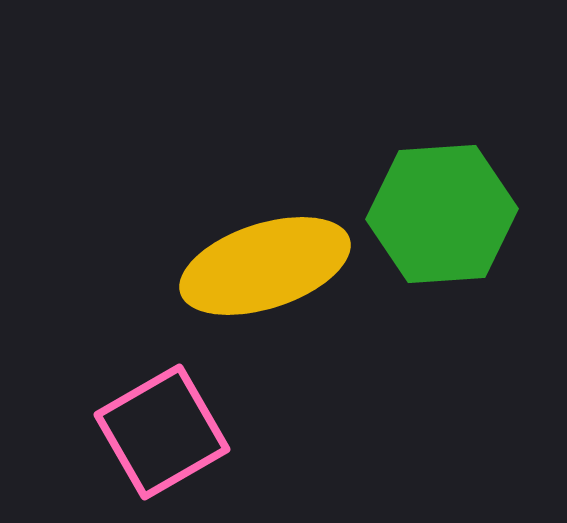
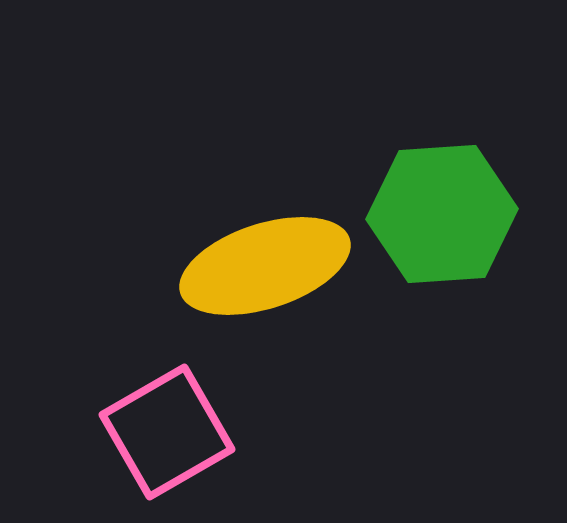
pink square: moved 5 px right
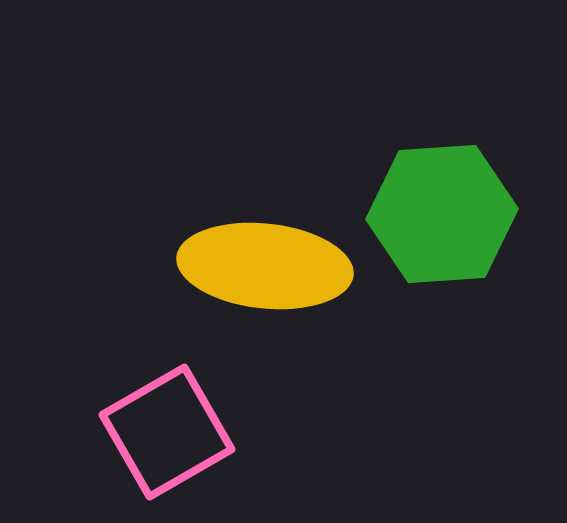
yellow ellipse: rotated 24 degrees clockwise
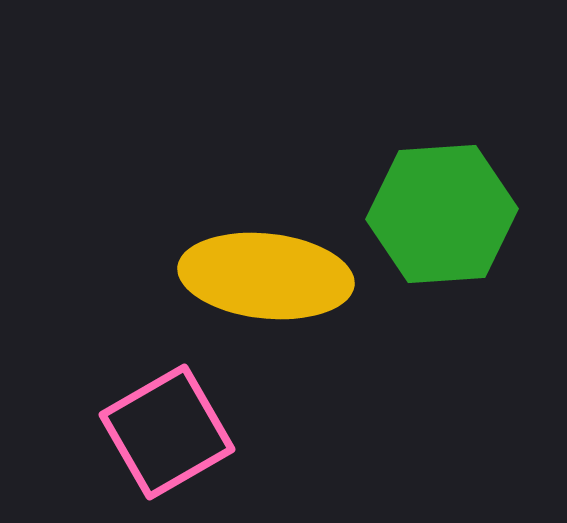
yellow ellipse: moved 1 px right, 10 px down
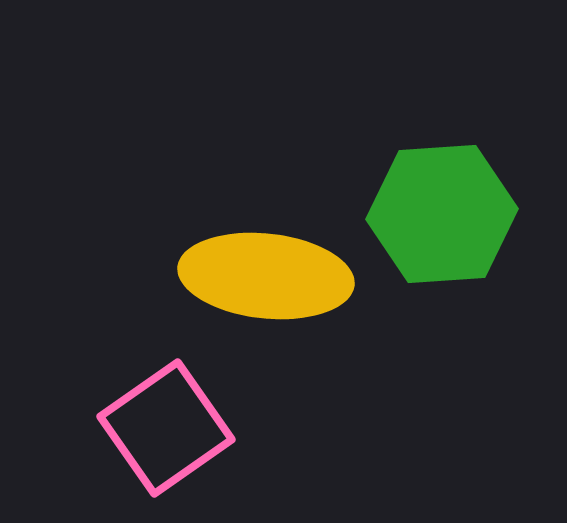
pink square: moved 1 px left, 4 px up; rotated 5 degrees counterclockwise
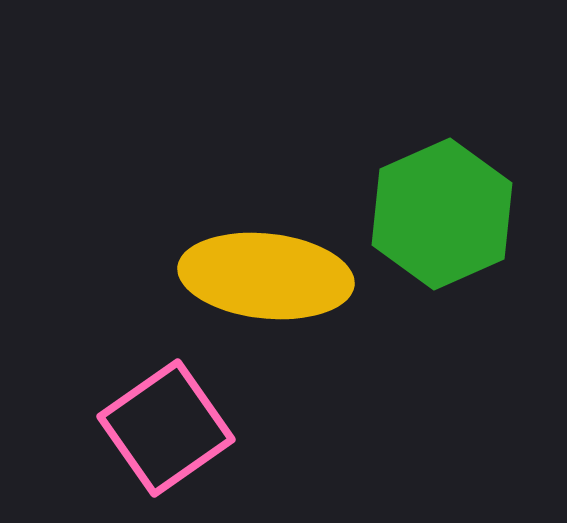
green hexagon: rotated 20 degrees counterclockwise
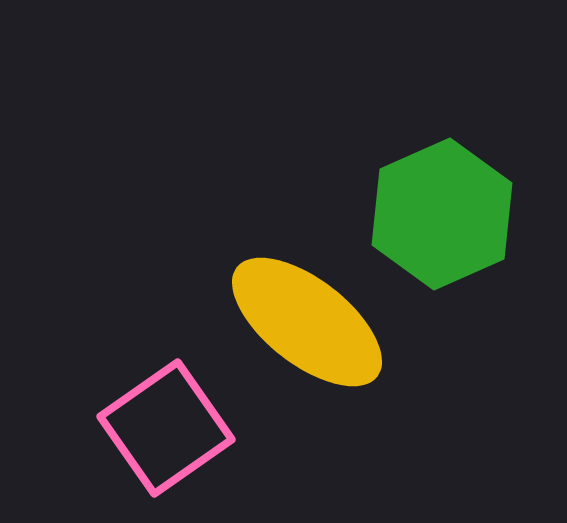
yellow ellipse: moved 41 px right, 46 px down; rotated 32 degrees clockwise
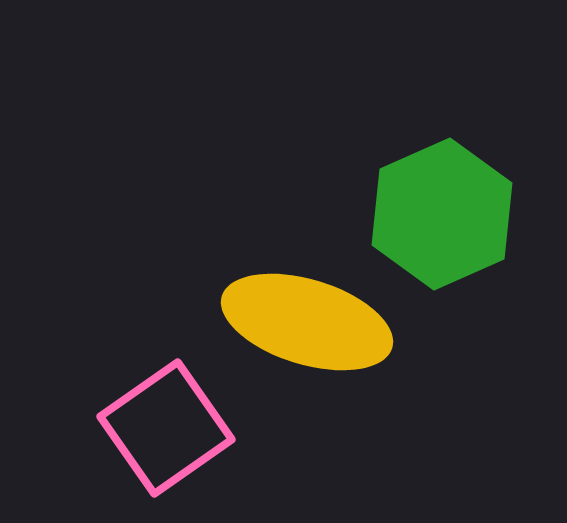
yellow ellipse: rotated 21 degrees counterclockwise
